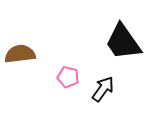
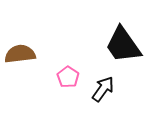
black trapezoid: moved 3 px down
pink pentagon: rotated 20 degrees clockwise
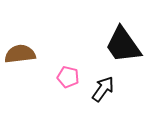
pink pentagon: rotated 20 degrees counterclockwise
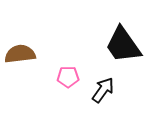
pink pentagon: rotated 15 degrees counterclockwise
black arrow: moved 1 px down
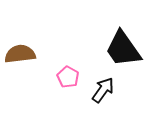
black trapezoid: moved 4 px down
pink pentagon: rotated 30 degrees clockwise
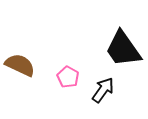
brown semicircle: moved 11 px down; rotated 32 degrees clockwise
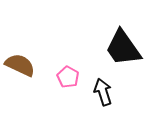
black trapezoid: moved 1 px up
black arrow: moved 2 px down; rotated 52 degrees counterclockwise
